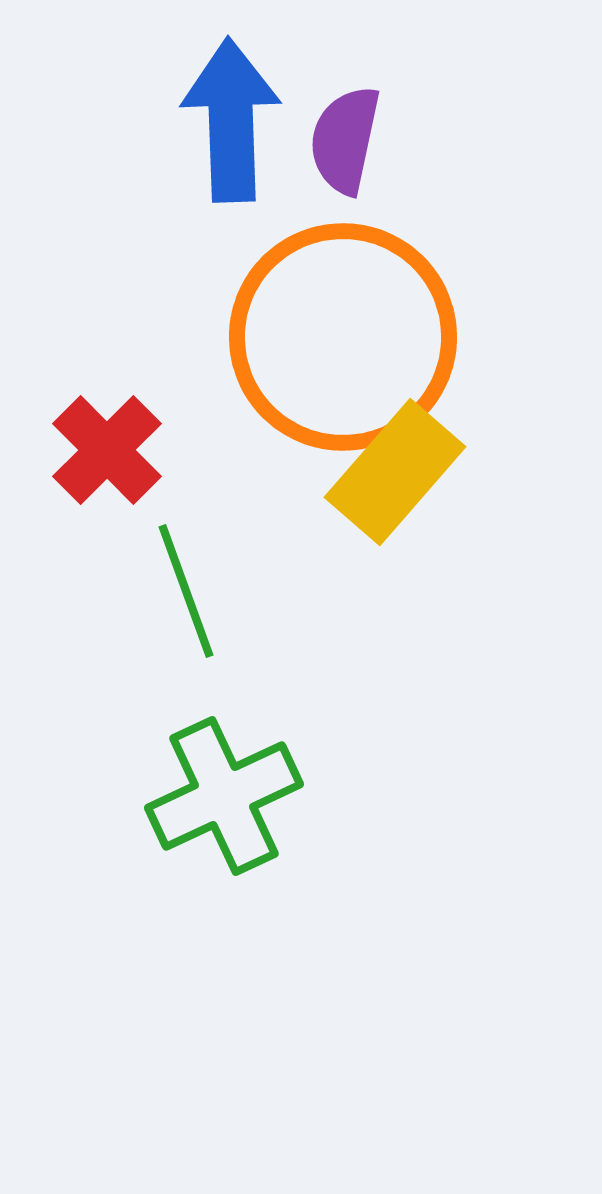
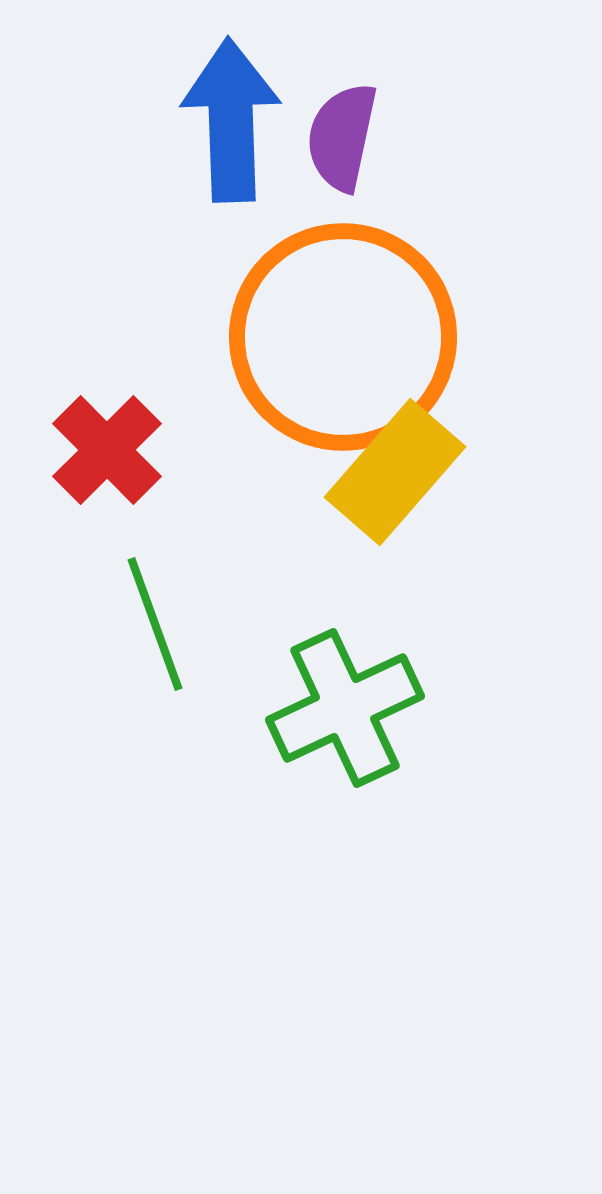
purple semicircle: moved 3 px left, 3 px up
green line: moved 31 px left, 33 px down
green cross: moved 121 px right, 88 px up
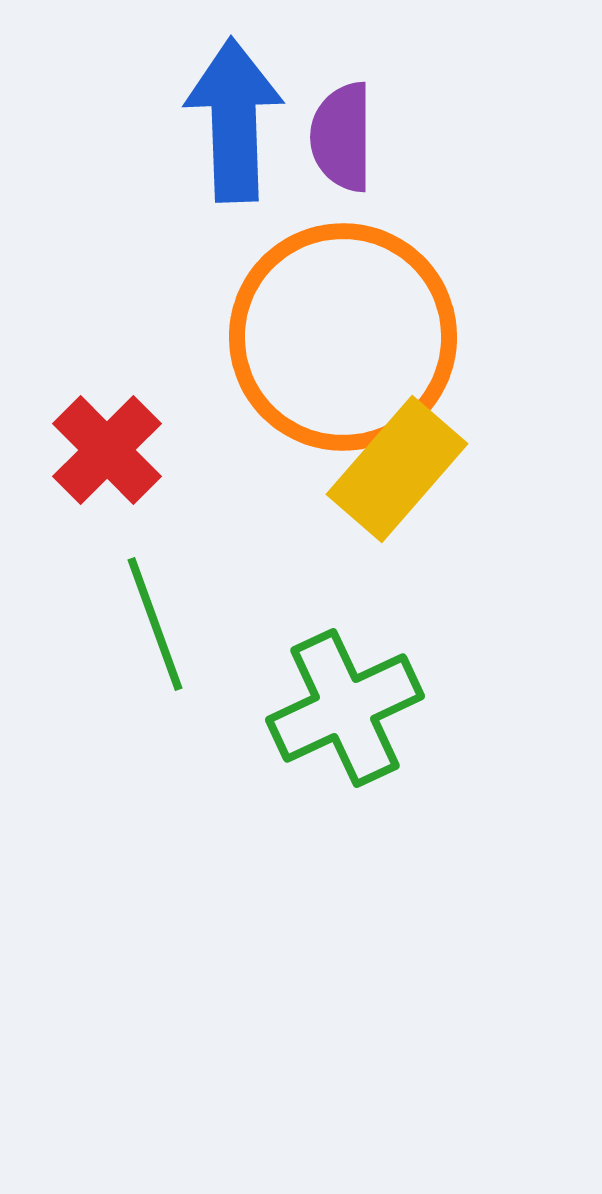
blue arrow: moved 3 px right
purple semicircle: rotated 12 degrees counterclockwise
yellow rectangle: moved 2 px right, 3 px up
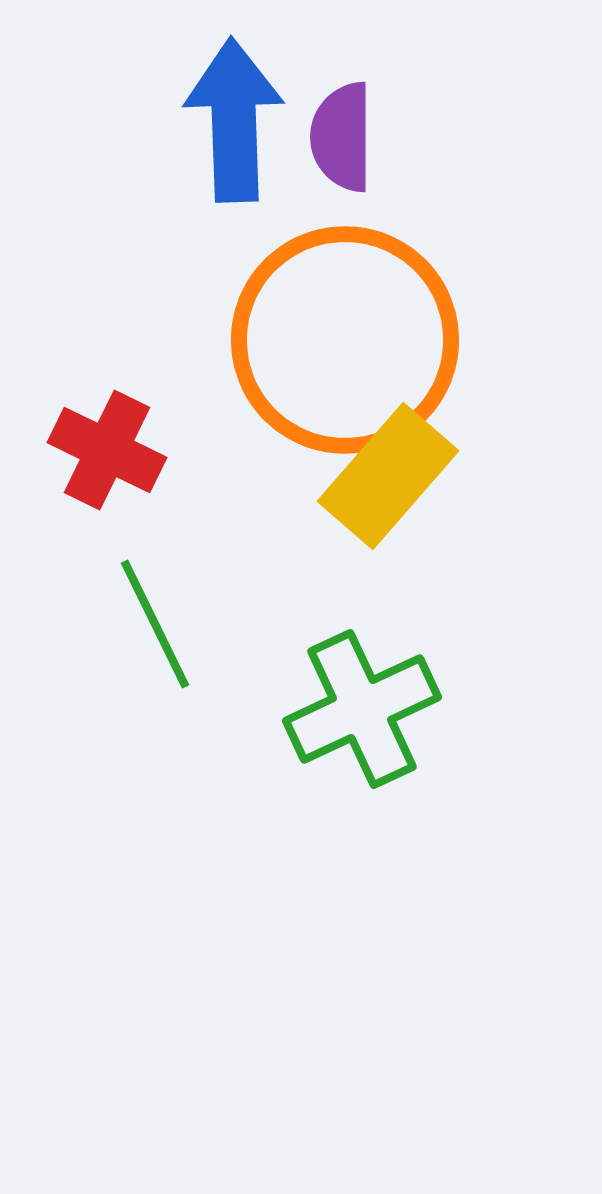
orange circle: moved 2 px right, 3 px down
red cross: rotated 19 degrees counterclockwise
yellow rectangle: moved 9 px left, 7 px down
green line: rotated 6 degrees counterclockwise
green cross: moved 17 px right, 1 px down
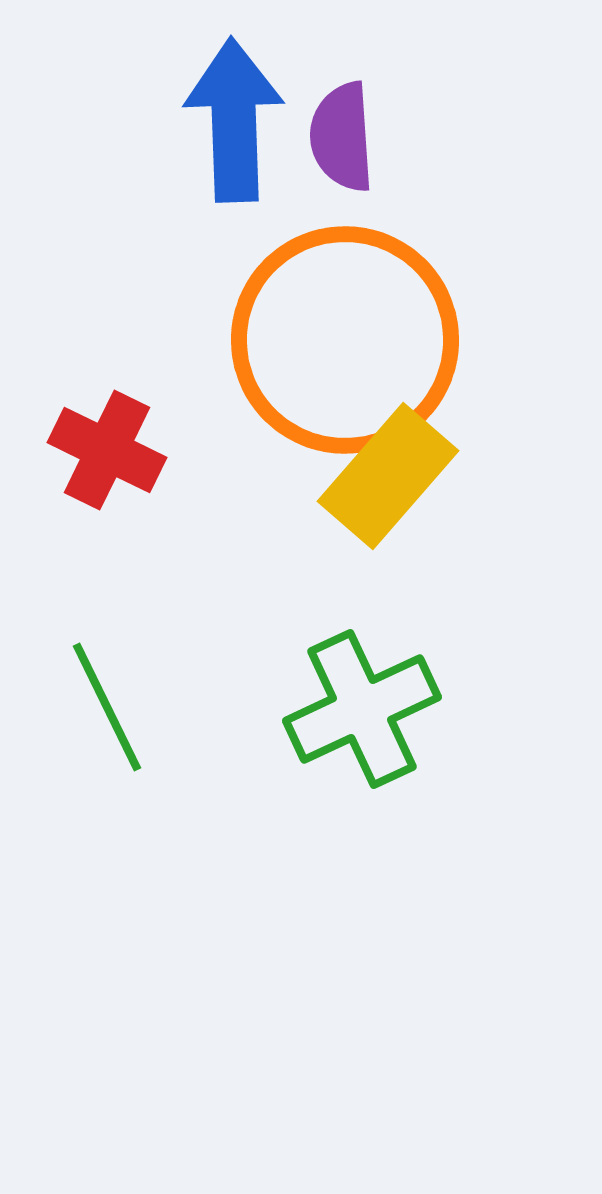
purple semicircle: rotated 4 degrees counterclockwise
green line: moved 48 px left, 83 px down
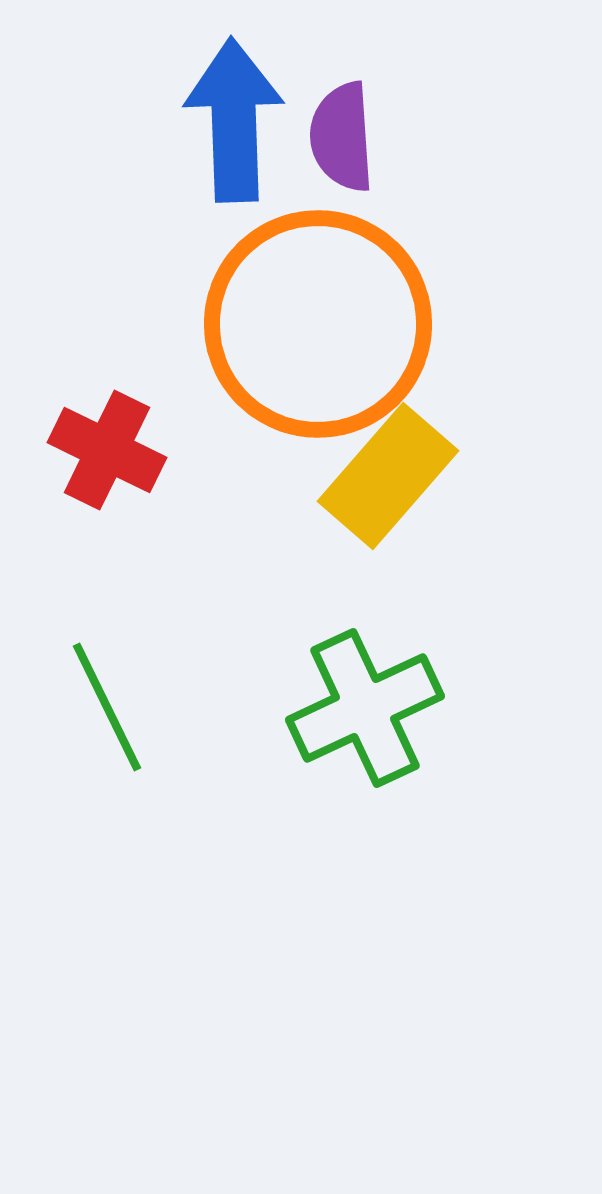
orange circle: moved 27 px left, 16 px up
green cross: moved 3 px right, 1 px up
